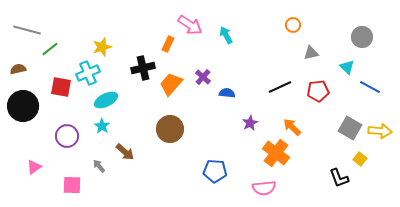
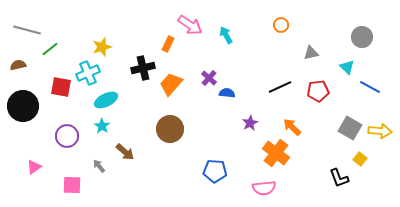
orange circle: moved 12 px left
brown semicircle: moved 4 px up
purple cross: moved 6 px right, 1 px down
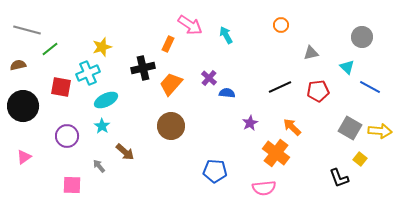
brown circle: moved 1 px right, 3 px up
pink triangle: moved 10 px left, 10 px up
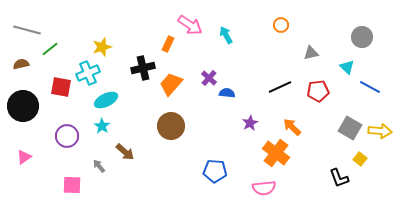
brown semicircle: moved 3 px right, 1 px up
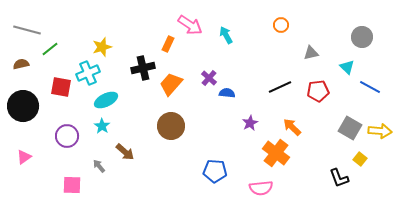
pink semicircle: moved 3 px left
